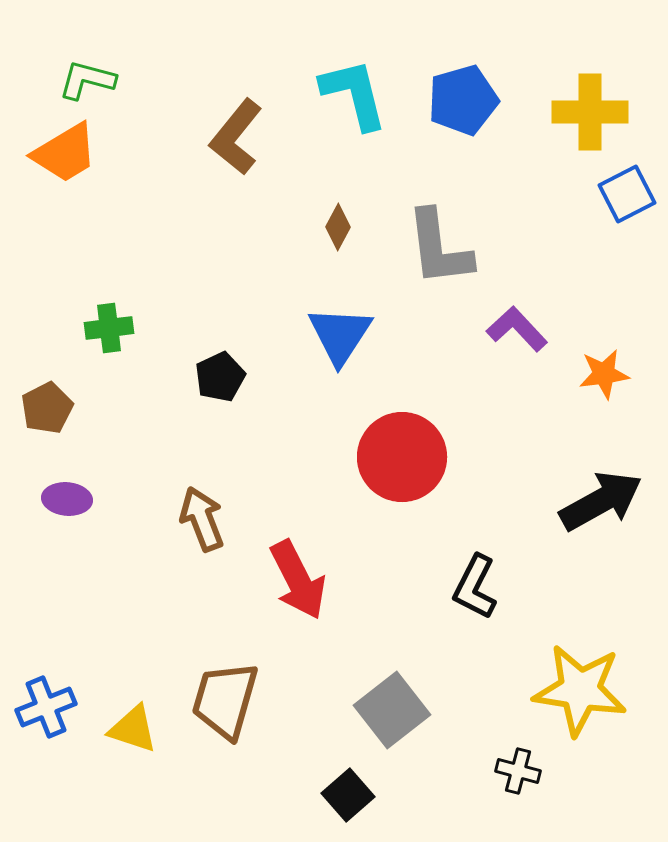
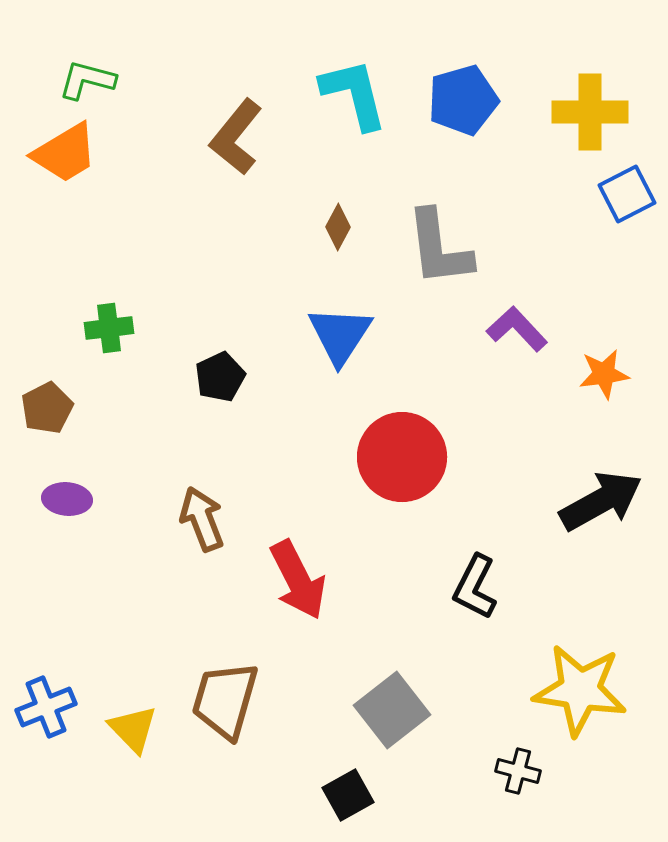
yellow triangle: rotated 28 degrees clockwise
black square: rotated 12 degrees clockwise
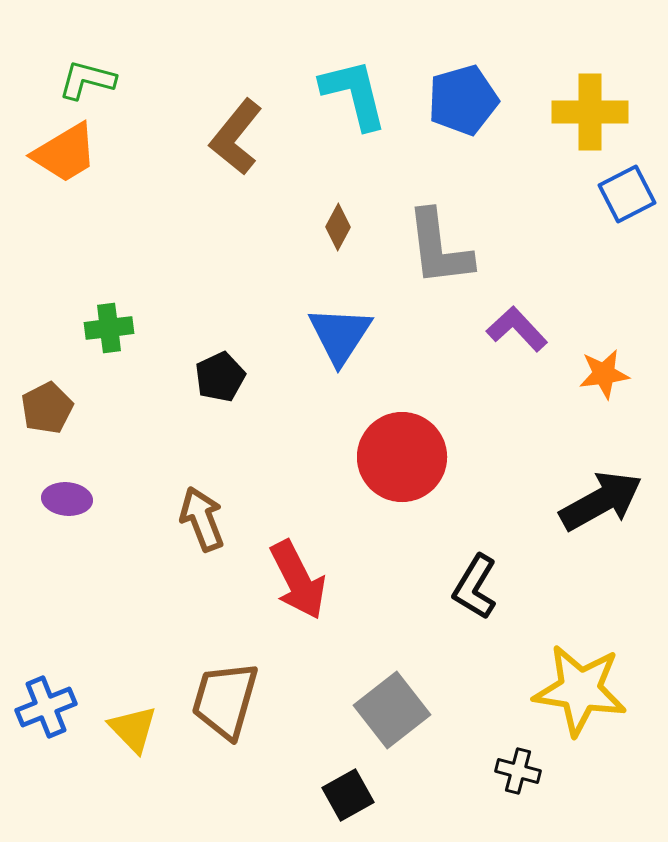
black L-shape: rotated 4 degrees clockwise
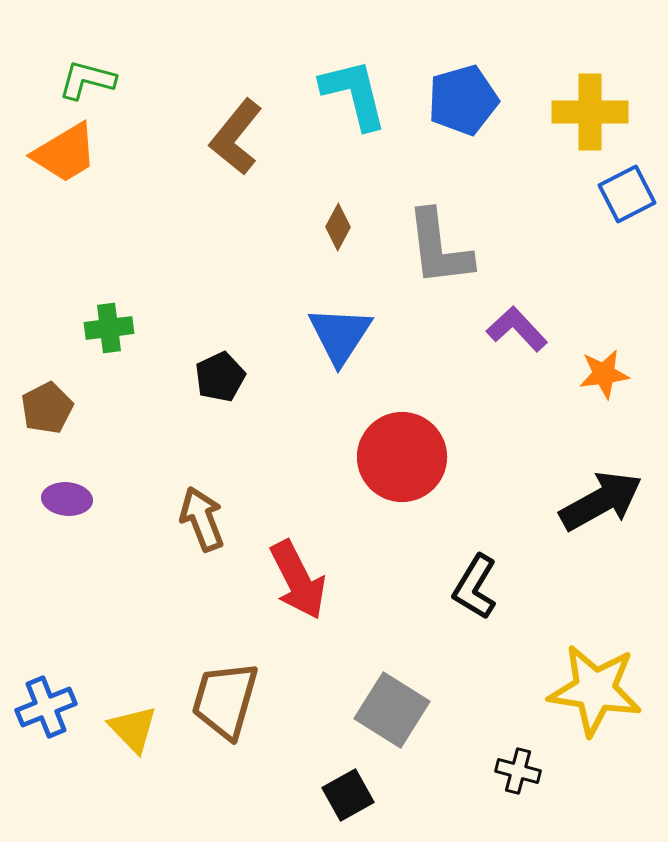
yellow star: moved 15 px right
gray square: rotated 20 degrees counterclockwise
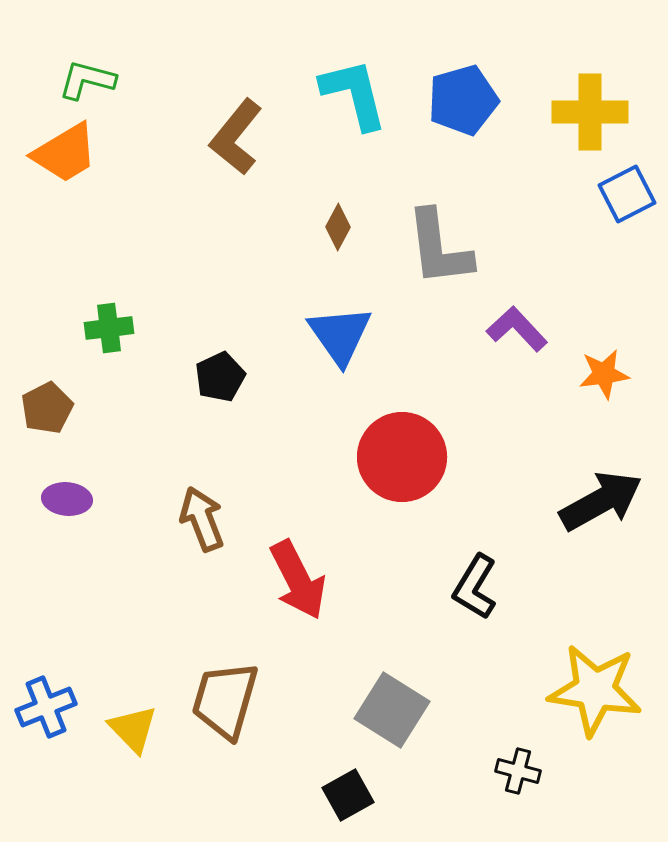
blue triangle: rotated 8 degrees counterclockwise
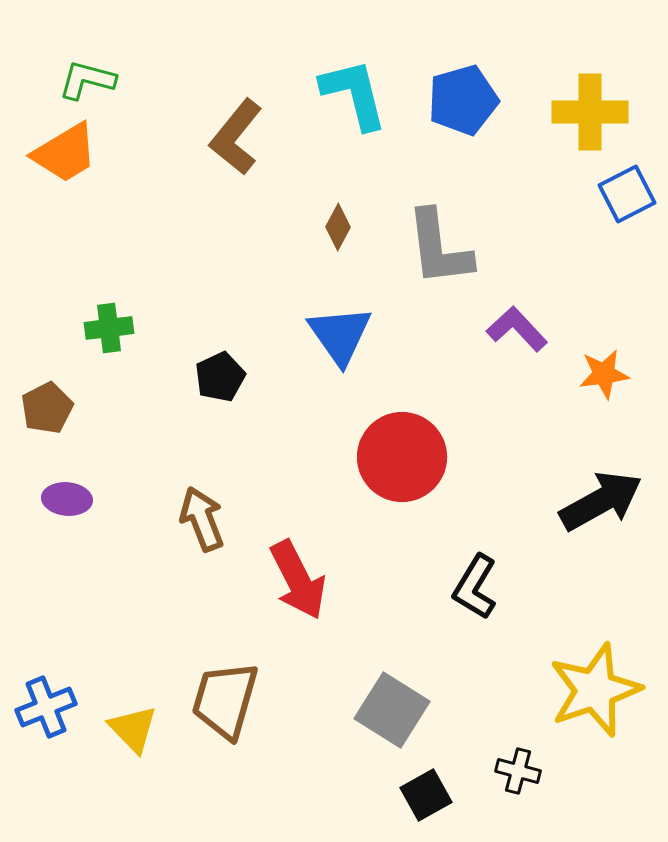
yellow star: rotated 28 degrees counterclockwise
black square: moved 78 px right
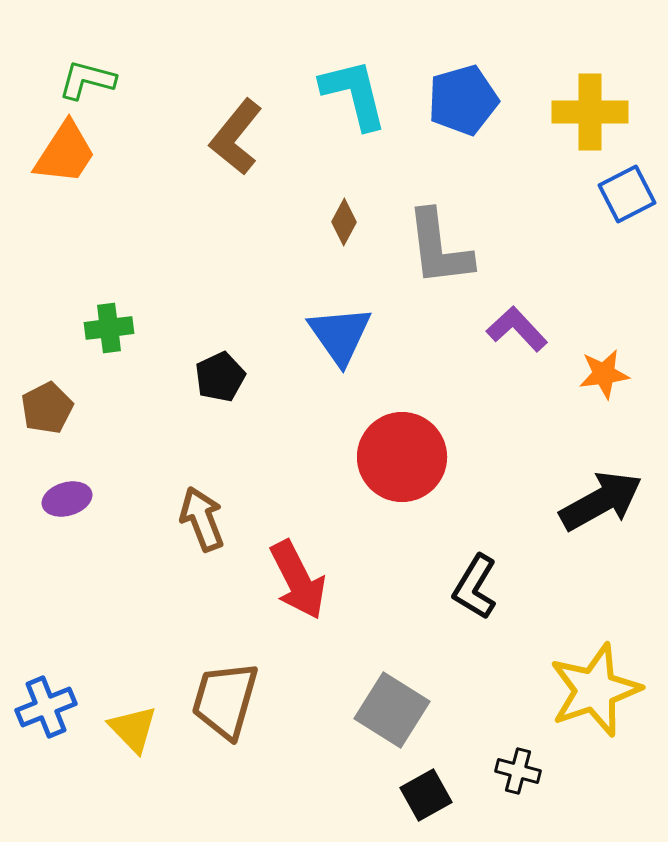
orange trapezoid: rotated 26 degrees counterclockwise
brown diamond: moved 6 px right, 5 px up
purple ellipse: rotated 21 degrees counterclockwise
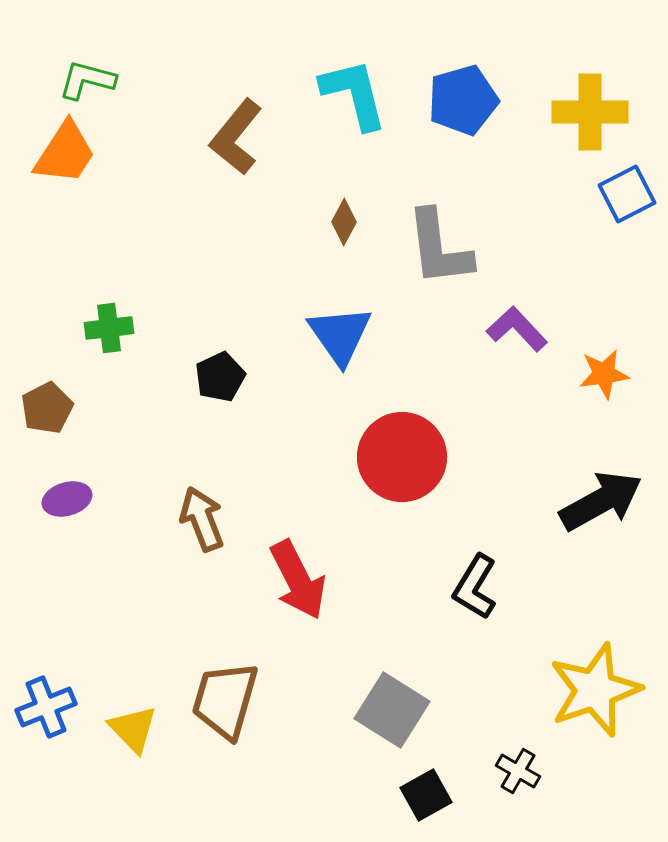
black cross: rotated 15 degrees clockwise
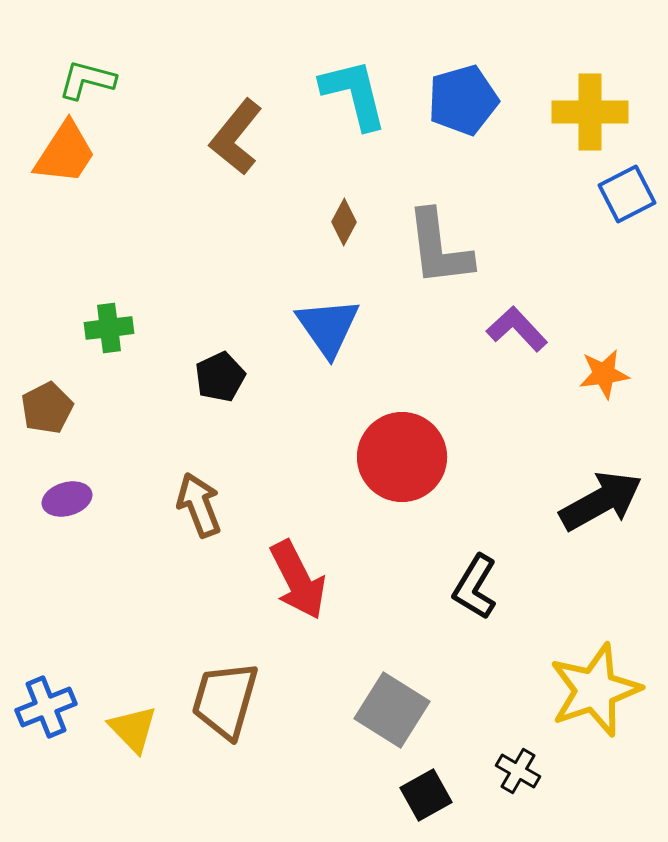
blue triangle: moved 12 px left, 8 px up
brown arrow: moved 3 px left, 14 px up
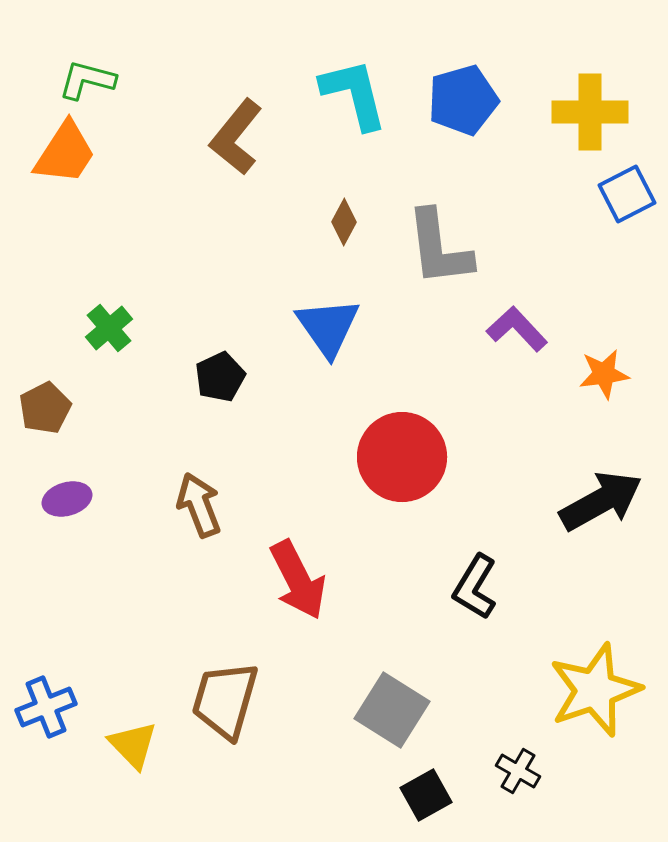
green cross: rotated 33 degrees counterclockwise
brown pentagon: moved 2 px left
yellow triangle: moved 16 px down
